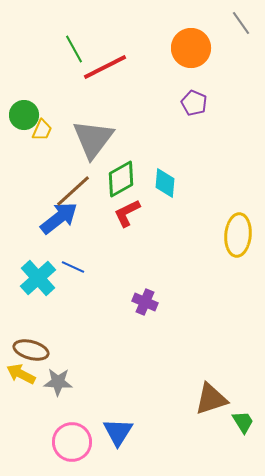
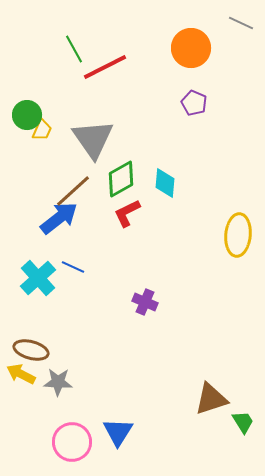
gray line: rotated 30 degrees counterclockwise
green circle: moved 3 px right
gray triangle: rotated 12 degrees counterclockwise
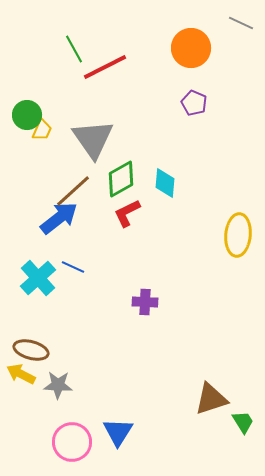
purple cross: rotated 20 degrees counterclockwise
gray star: moved 3 px down
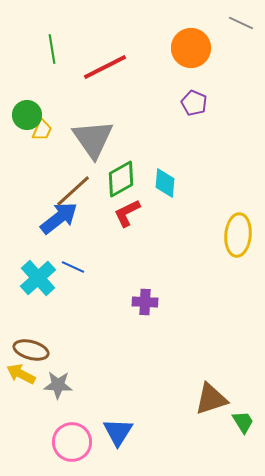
green line: moved 22 px left; rotated 20 degrees clockwise
